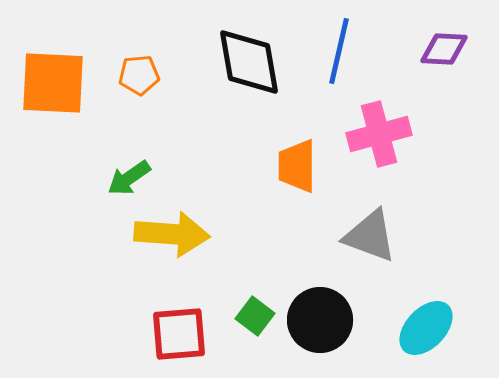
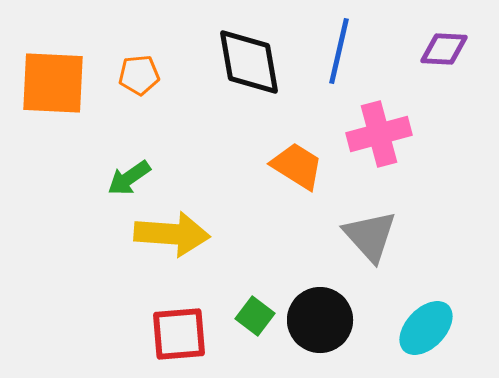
orange trapezoid: rotated 122 degrees clockwise
gray triangle: rotated 28 degrees clockwise
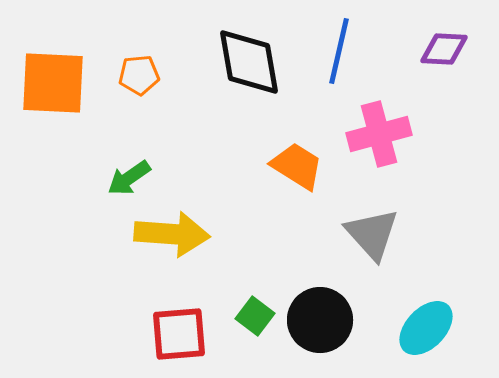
gray triangle: moved 2 px right, 2 px up
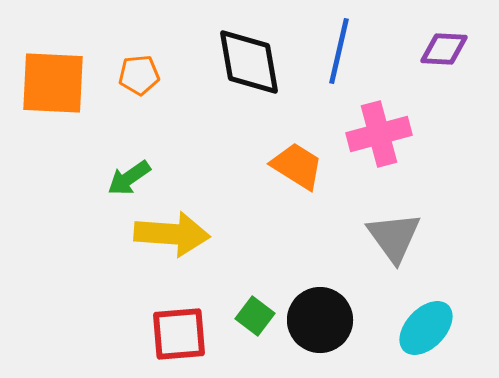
gray triangle: moved 22 px right, 3 px down; rotated 6 degrees clockwise
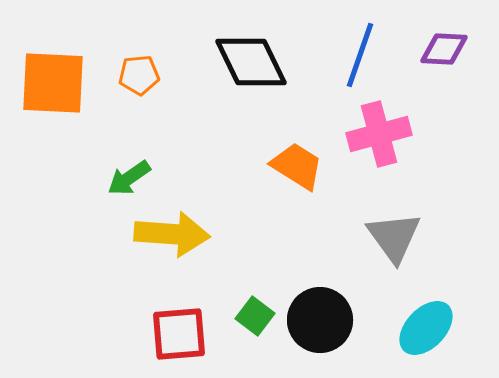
blue line: moved 21 px right, 4 px down; rotated 6 degrees clockwise
black diamond: moved 2 px right; rotated 16 degrees counterclockwise
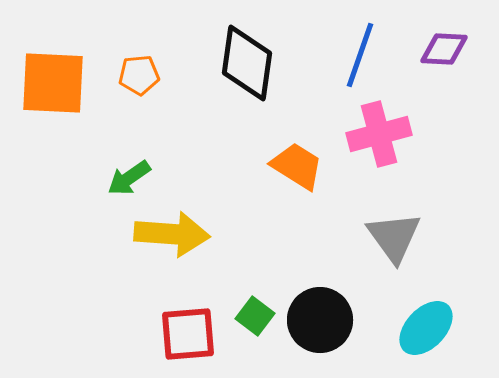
black diamond: moved 4 px left, 1 px down; rotated 34 degrees clockwise
red square: moved 9 px right
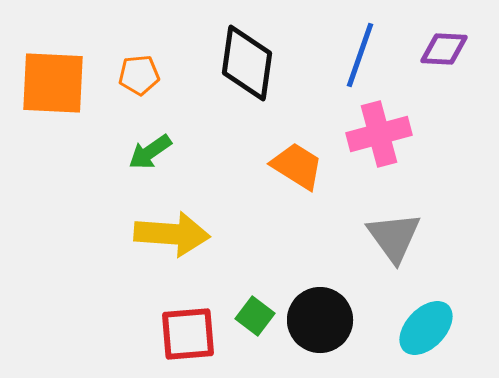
green arrow: moved 21 px right, 26 px up
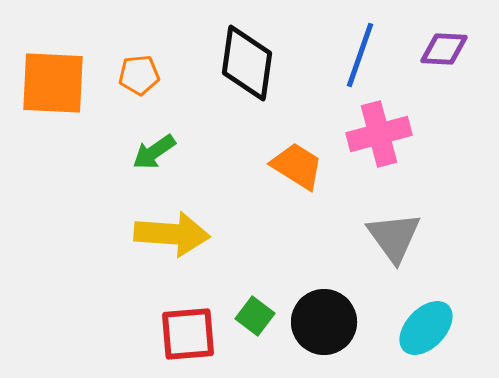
green arrow: moved 4 px right
black circle: moved 4 px right, 2 px down
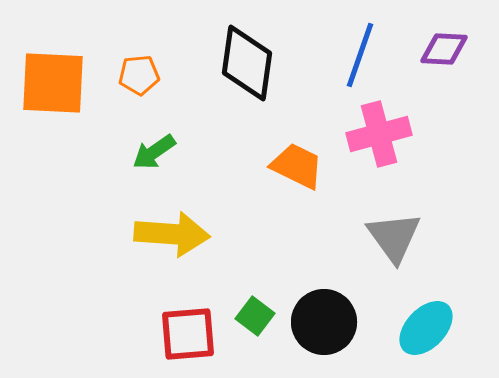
orange trapezoid: rotated 6 degrees counterclockwise
